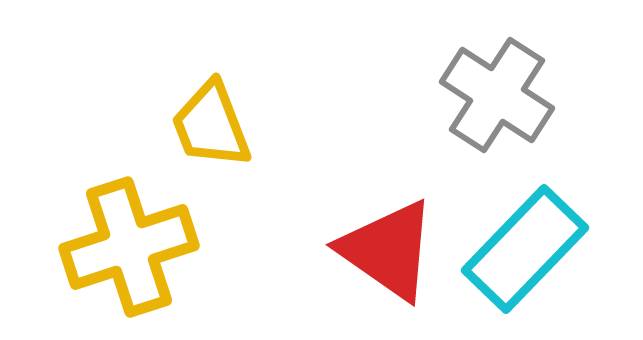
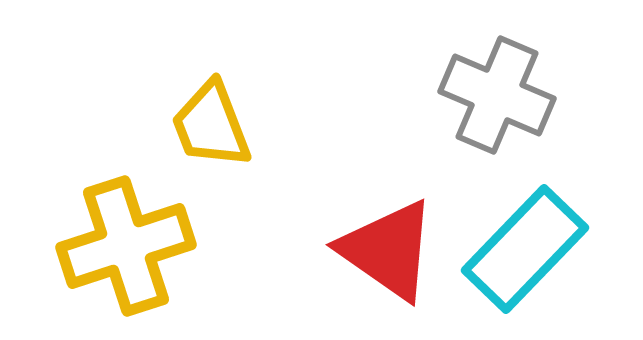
gray cross: rotated 10 degrees counterclockwise
yellow cross: moved 3 px left, 1 px up
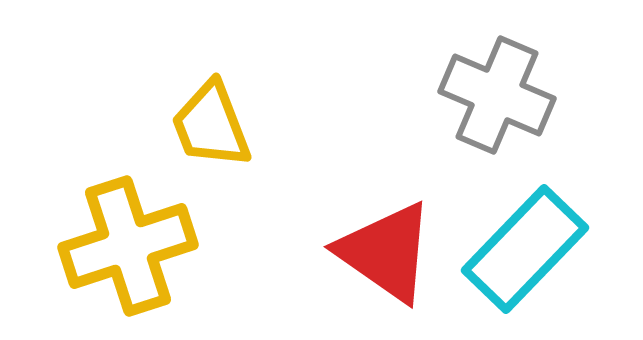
yellow cross: moved 2 px right
red triangle: moved 2 px left, 2 px down
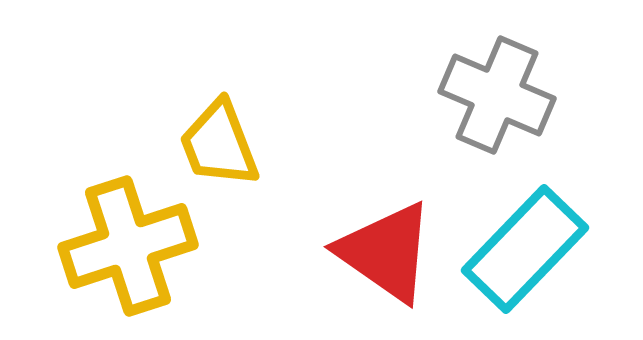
yellow trapezoid: moved 8 px right, 19 px down
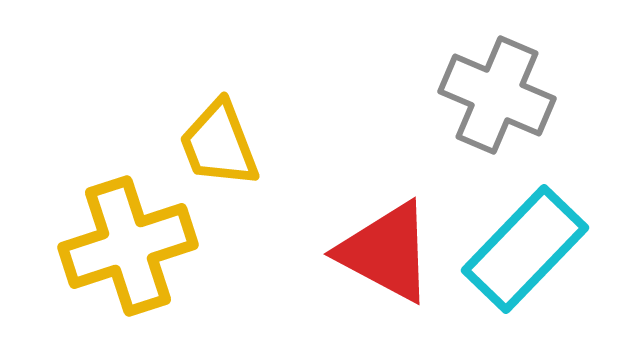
red triangle: rotated 7 degrees counterclockwise
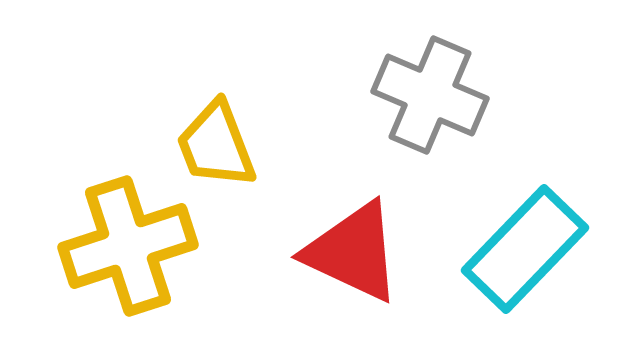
gray cross: moved 67 px left
yellow trapezoid: moved 3 px left, 1 px down
red triangle: moved 33 px left; rotated 3 degrees counterclockwise
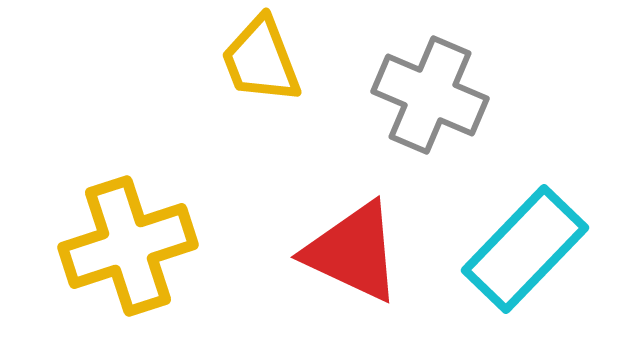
yellow trapezoid: moved 45 px right, 85 px up
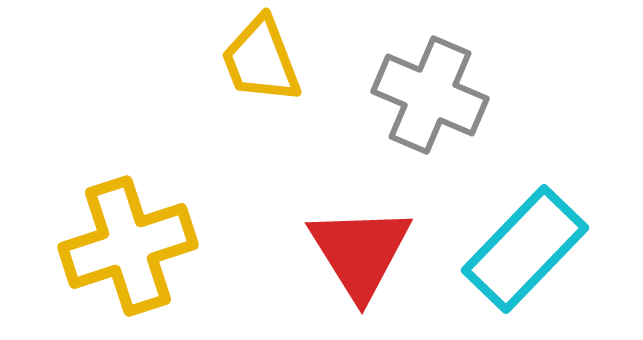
red triangle: moved 7 px right; rotated 33 degrees clockwise
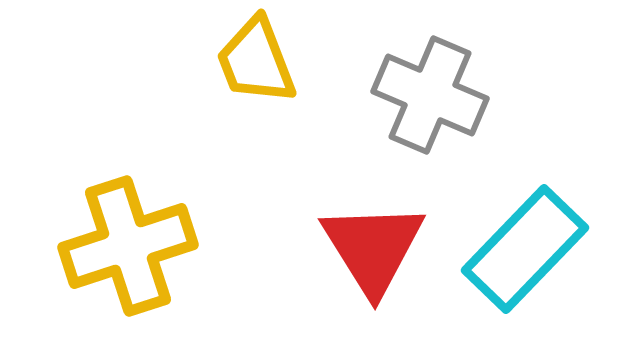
yellow trapezoid: moved 5 px left, 1 px down
red triangle: moved 13 px right, 4 px up
